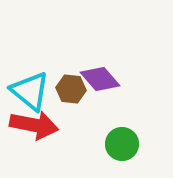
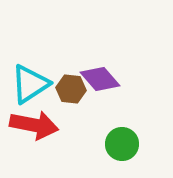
cyan triangle: moved 7 px up; rotated 48 degrees clockwise
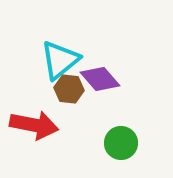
cyan triangle: moved 30 px right, 24 px up; rotated 6 degrees counterclockwise
brown hexagon: moved 2 px left
green circle: moved 1 px left, 1 px up
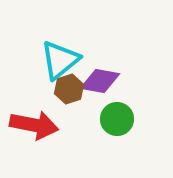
purple diamond: moved 2 px down; rotated 39 degrees counterclockwise
brown hexagon: rotated 24 degrees counterclockwise
green circle: moved 4 px left, 24 px up
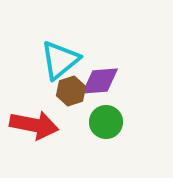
purple diamond: rotated 15 degrees counterclockwise
brown hexagon: moved 2 px right, 2 px down
green circle: moved 11 px left, 3 px down
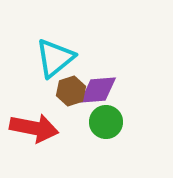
cyan triangle: moved 5 px left, 2 px up
purple diamond: moved 2 px left, 9 px down
red arrow: moved 3 px down
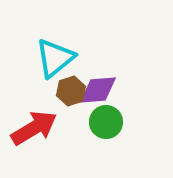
red arrow: rotated 42 degrees counterclockwise
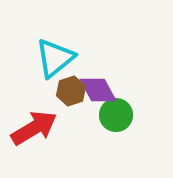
purple diamond: rotated 66 degrees clockwise
green circle: moved 10 px right, 7 px up
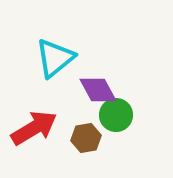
brown hexagon: moved 15 px right, 47 px down; rotated 8 degrees clockwise
